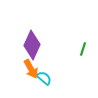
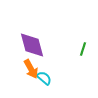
purple diamond: rotated 40 degrees counterclockwise
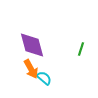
green line: moved 2 px left
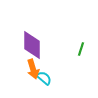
purple diamond: rotated 16 degrees clockwise
orange arrow: moved 2 px right; rotated 12 degrees clockwise
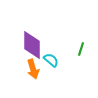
cyan semicircle: moved 7 px right, 18 px up
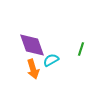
purple diamond: rotated 20 degrees counterclockwise
cyan semicircle: rotated 70 degrees counterclockwise
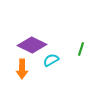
purple diamond: rotated 44 degrees counterclockwise
orange arrow: moved 11 px left; rotated 18 degrees clockwise
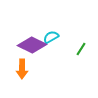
green line: rotated 16 degrees clockwise
cyan semicircle: moved 23 px up
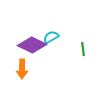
green line: moved 2 px right; rotated 40 degrees counterclockwise
